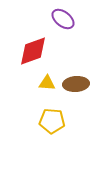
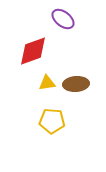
yellow triangle: rotated 12 degrees counterclockwise
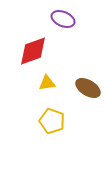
purple ellipse: rotated 15 degrees counterclockwise
brown ellipse: moved 12 px right, 4 px down; rotated 35 degrees clockwise
yellow pentagon: rotated 15 degrees clockwise
